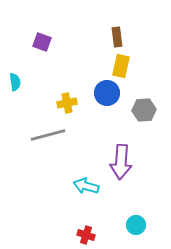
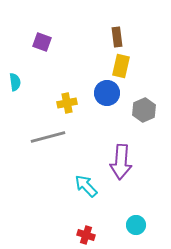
gray hexagon: rotated 20 degrees counterclockwise
gray line: moved 2 px down
cyan arrow: rotated 30 degrees clockwise
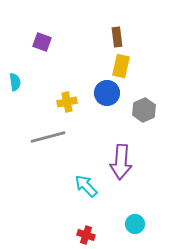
yellow cross: moved 1 px up
cyan circle: moved 1 px left, 1 px up
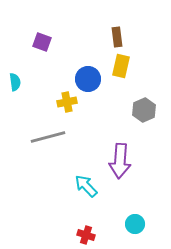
blue circle: moved 19 px left, 14 px up
purple arrow: moved 1 px left, 1 px up
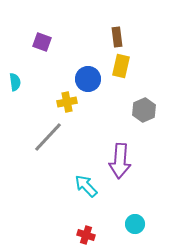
gray line: rotated 32 degrees counterclockwise
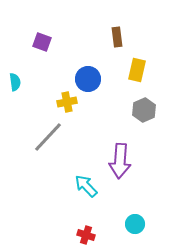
yellow rectangle: moved 16 px right, 4 px down
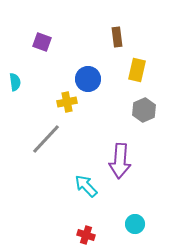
gray line: moved 2 px left, 2 px down
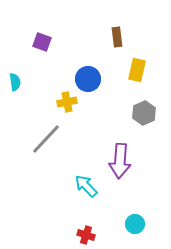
gray hexagon: moved 3 px down
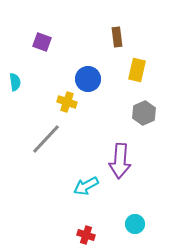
yellow cross: rotated 30 degrees clockwise
cyan arrow: rotated 75 degrees counterclockwise
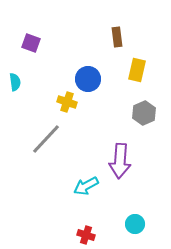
purple square: moved 11 px left, 1 px down
